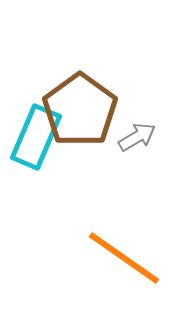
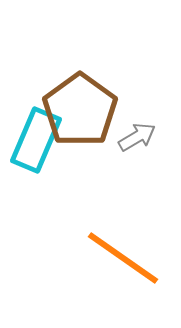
cyan rectangle: moved 3 px down
orange line: moved 1 px left
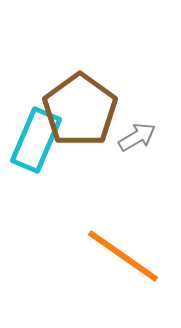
orange line: moved 2 px up
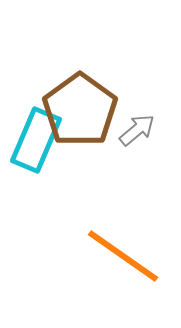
gray arrow: moved 7 px up; rotated 9 degrees counterclockwise
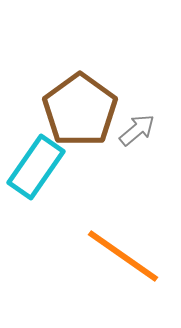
cyan rectangle: moved 27 px down; rotated 12 degrees clockwise
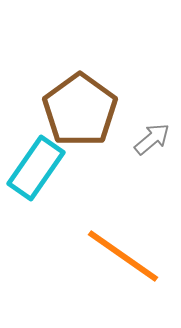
gray arrow: moved 15 px right, 9 px down
cyan rectangle: moved 1 px down
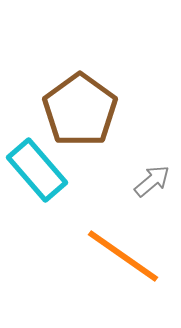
gray arrow: moved 42 px down
cyan rectangle: moved 1 px right, 2 px down; rotated 76 degrees counterclockwise
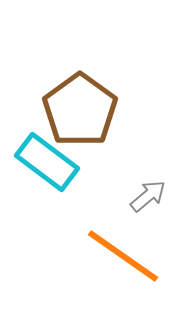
cyan rectangle: moved 10 px right, 8 px up; rotated 12 degrees counterclockwise
gray arrow: moved 4 px left, 15 px down
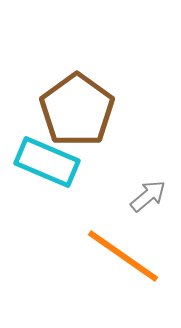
brown pentagon: moved 3 px left
cyan rectangle: rotated 14 degrees counterclockwise
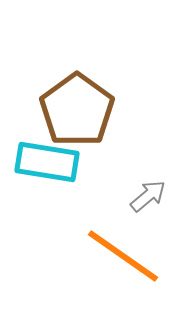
cyan rectangle: rotated 14 degrees counterclockwise
